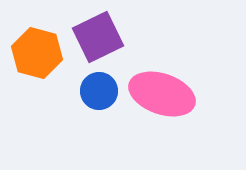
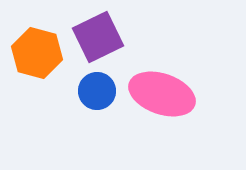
blue circle: moved 2 px left
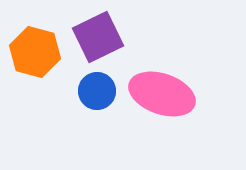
orange hexagon: moved 2 px left, 1 px up
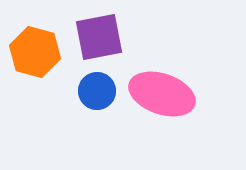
purple square: moved 1 px right; rotated 15 degrees clockwise
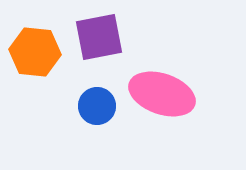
orange hexagon: rotated 9 degrees counterclockwise
blue circle: moved 15 px down
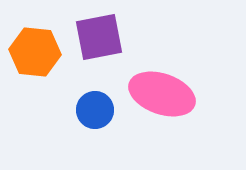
blue circle: moved 2 px left, 4 px down
